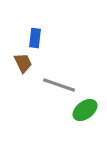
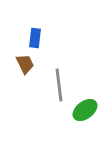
brown trapezoid: moved 2 px right, 1 px down
gray line: rotated 64 degrees clockwise
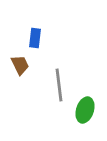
brown trapezoid: moved 5 px left, 1 px down
green ellipse: rotated 35 degrees counterclockwise
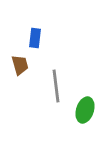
brown trapezoid: rotated 10 degrees clockwise
gray line: moved 3 px left, 1 px down
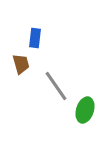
brown trapezoid: moved 1 px right, 1 px up
gray line: rotated 28 degrees counterclockwise
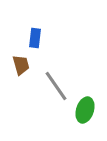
brown trapezoid: moved 1 px down
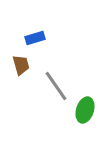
blue rectangle: rotated 66 degrees clockwise
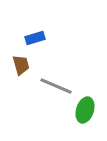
gray line: rotated 32 degrees counterclockwise
